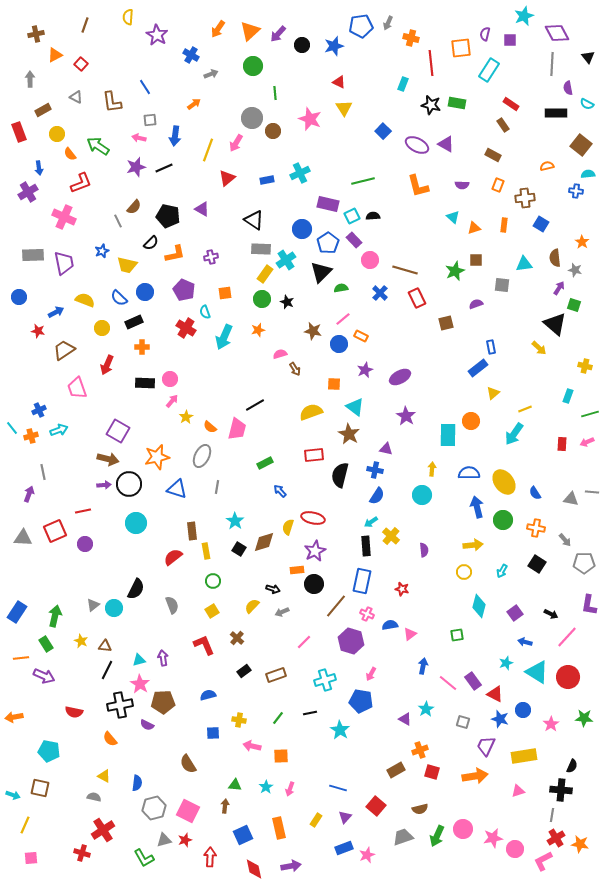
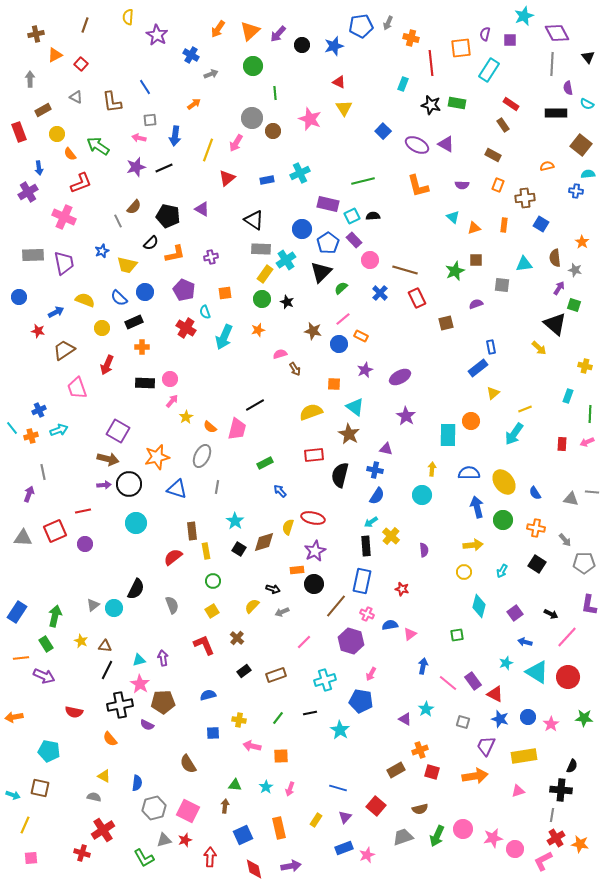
green semicircle at (341, 288): rotated 32 degrees counterclockwise
green line at (590, 414): rotated 72 degrees counterclockwise
blue circle at (523, 710): moved 5 px right, 7 px down
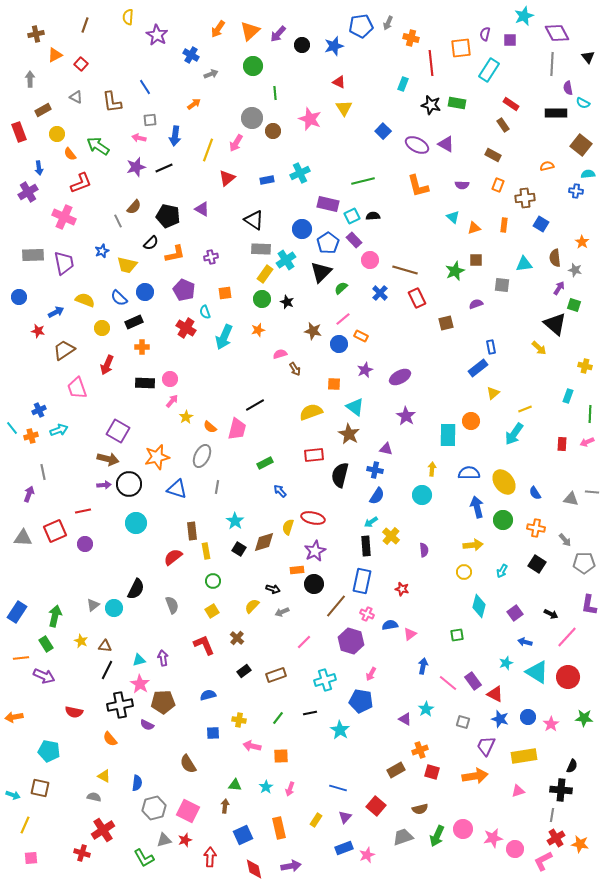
cyan semicircle at (587, 104): moved 4 px left, 1 px up
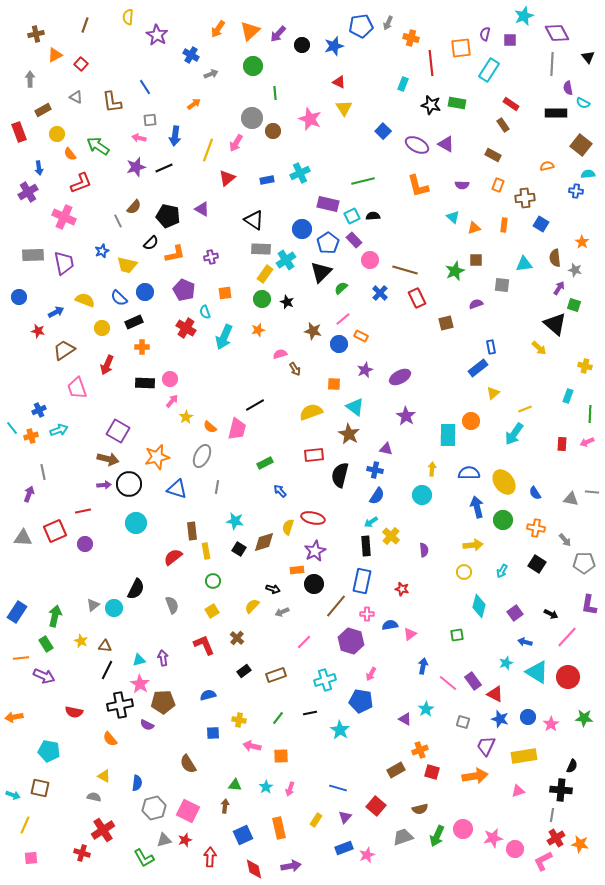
cyan star at (235, 521): rotated 24 degrees counterclockwise
pink cross at (367, 614): rotated 24 degrees counterclockwise
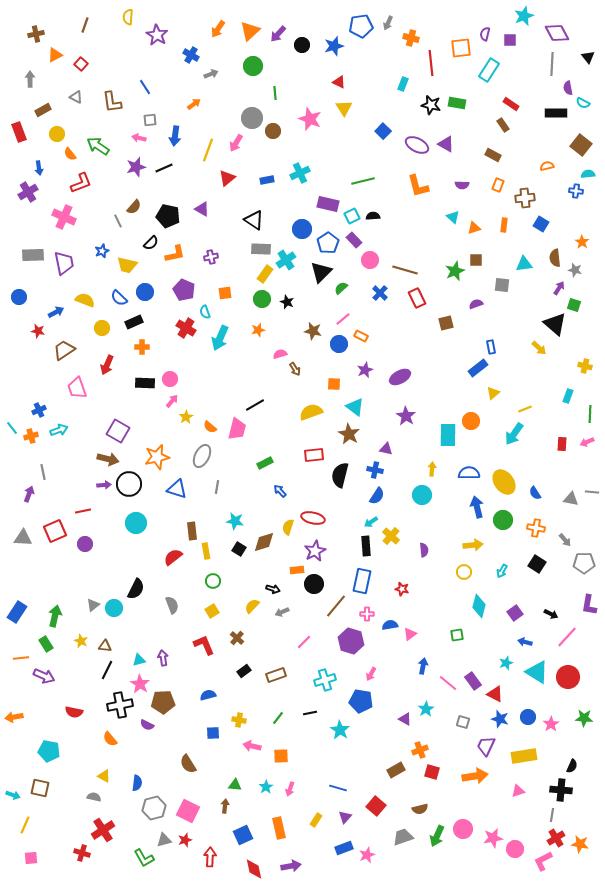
cyan arrow at (224, 337): moved 4 px left, 1 px down
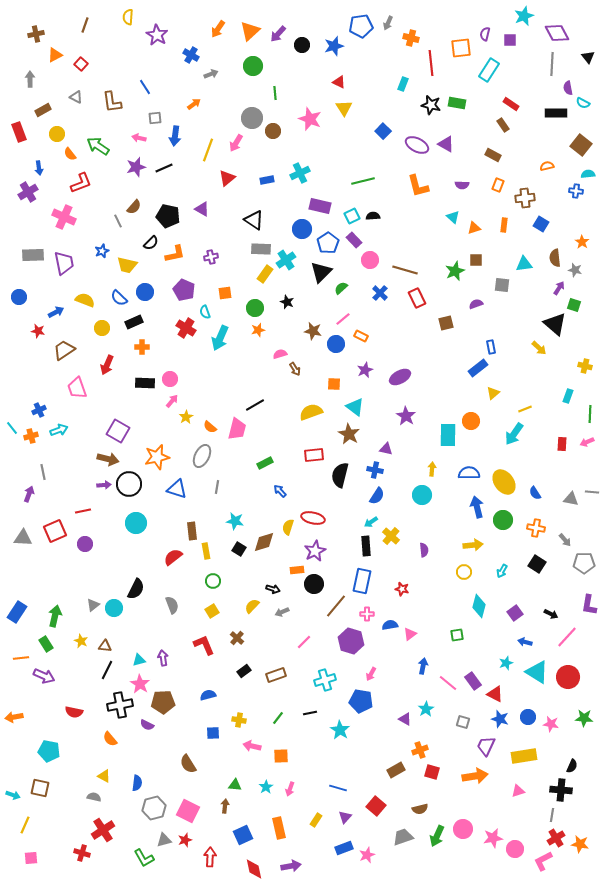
gray square at (150, 120): moved 5 px right, 2 px up
purple rectangle at (328, 204): moved 8 px left, 2 px down
green circle at (262, 299): moved 7 px left, 9 px down
blue circle at (339, 344): moved 3 px left
pink star at (551, 724): rotated 28 degrees counterclockwise
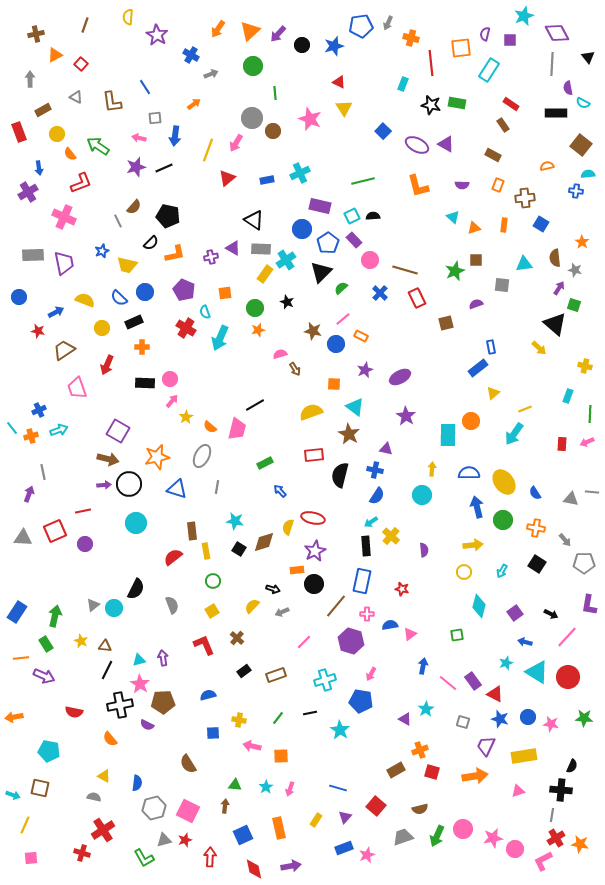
purple triangle at (202, 209): moved 31 px right, 39 px down
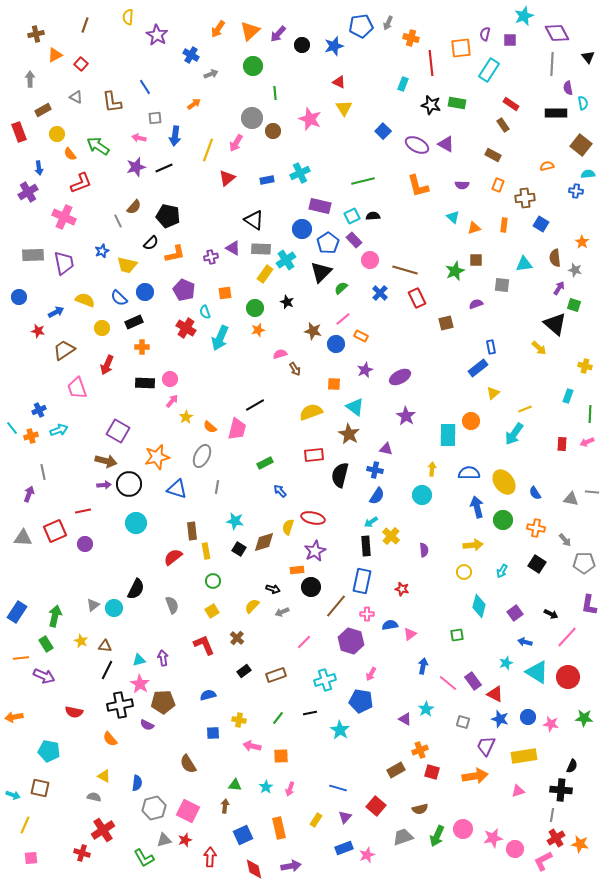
cyan semicircle at (583, 103): rotated 128 degrees counterclockwise
brown arrow at (108, 459): moved 2 px left, 2 px down
black circle at (314, 584): moved 3 px left, 3 px down
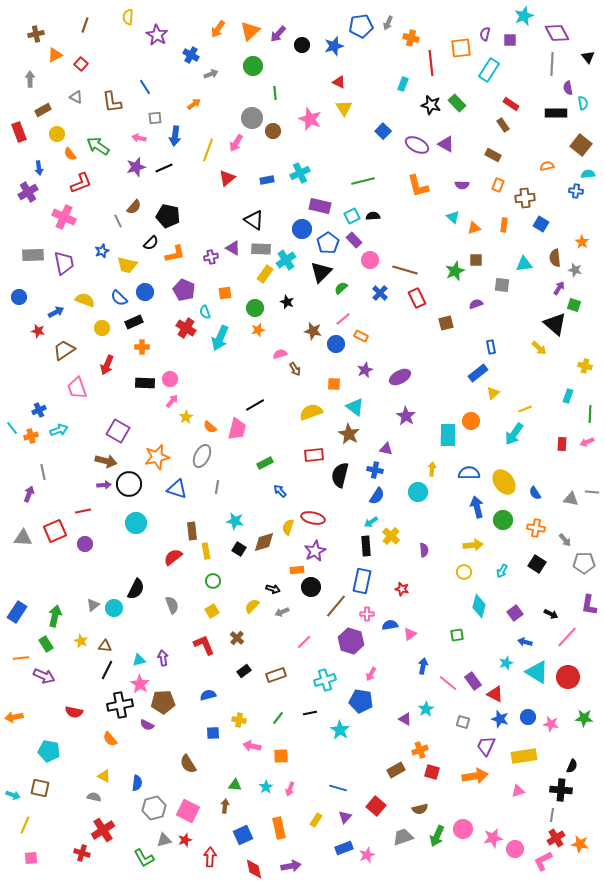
green rectangle at (457, 103): rotated 36 degrees clockwise
blue rectangle at (478, 368): moved 5 px down
cyan circle at (422, 495): moved 4 px left, 3 px up
